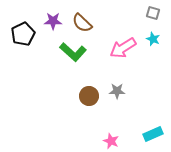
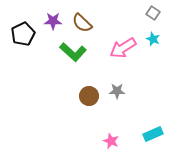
gray square: rotated 16 degrees clockwise
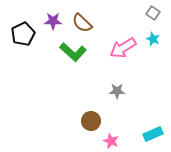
brown circle: moved 2 px right, 25 px down
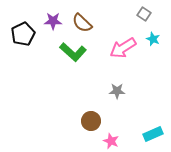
gray square: moved 9 px left, 1 px down
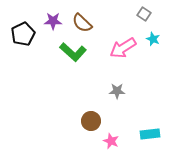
cyan rectangle: moved 3 px left; rotated 18 degrees clockwise
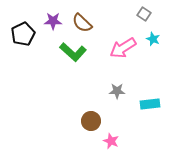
cyan rectangle: moved 30 px up
